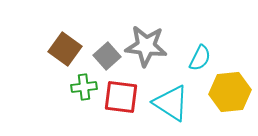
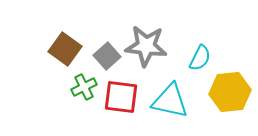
green cross: rotated 20 degrees counterclockwise
cyan triangle: moved 1 px left, 2 px up; rotated 21 degrees counterclockwise
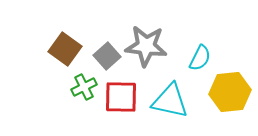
red square: rotated 6 degrees counterclockwise
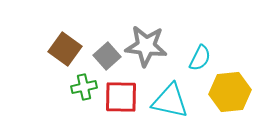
green cross: rotated 15 degrees clockwise
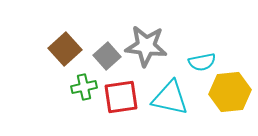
brown square: rotated 12 degrees clockwise
cyan semicircle: moved 2 px right, 4 px down; rotated 52 degrees clockwise
red square: rotated 9 degrees counterclockwise
cyan triangle: moved 3 px up
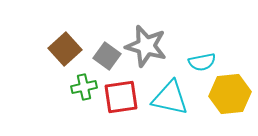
gray star: rotated 9 degrees clockwise
gray square: rotated 12 degrees counterclockwise
yellow hexagon: moved 2 px down
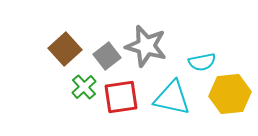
gray square: rotated 16 degrees clockwise
green cross: rotated 30 degrees counterclockwise
cyan triangle: moved 2 px right
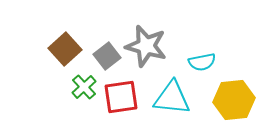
yellow hexagon: moved 4 px right, 6 px down
cyan triangle: rotated 6 degrees counterclockwise
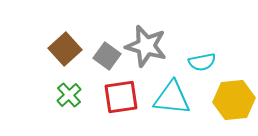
gray square: rotated 16 degrees counterclockwise
green cross: moved 15 px left, 8 px down
